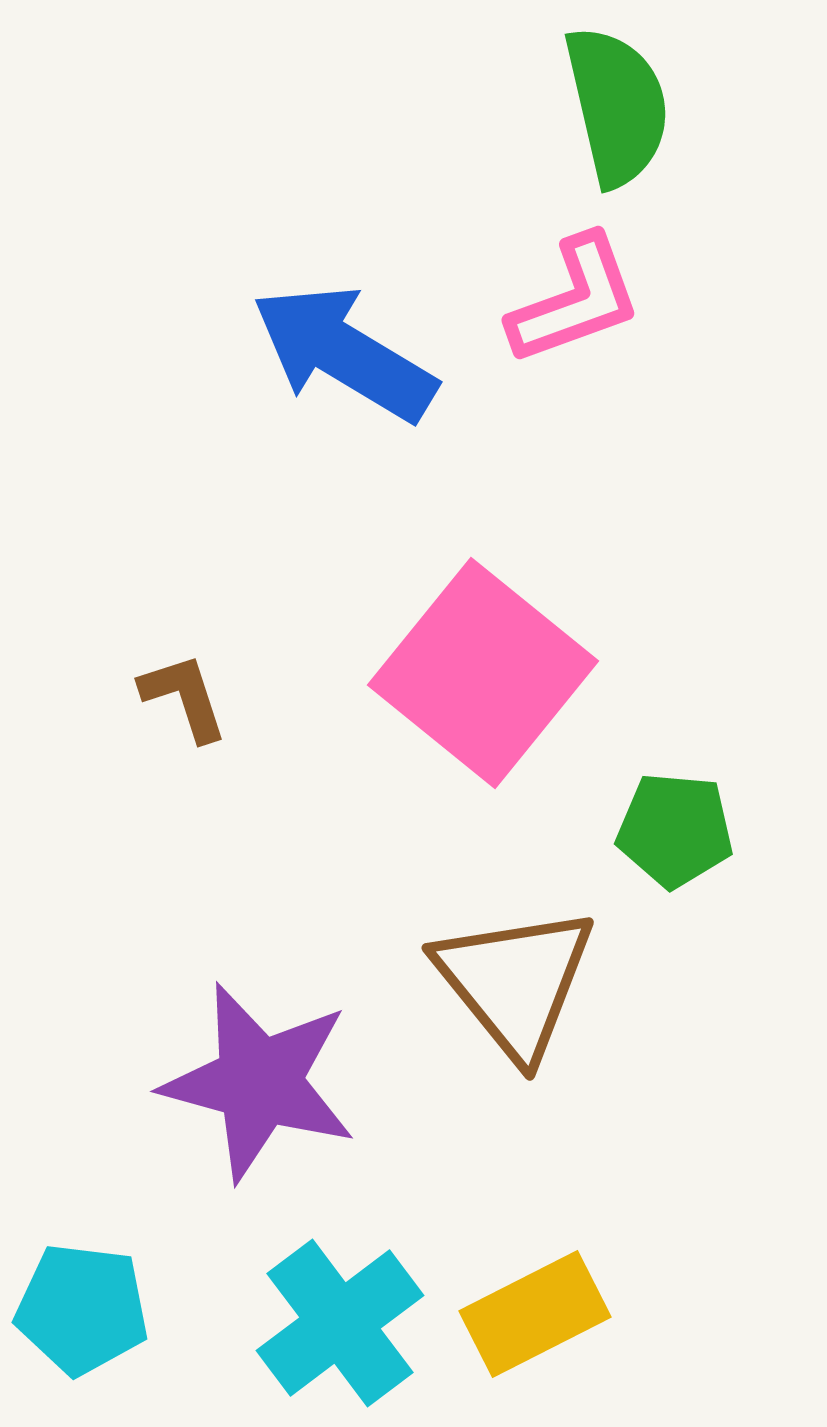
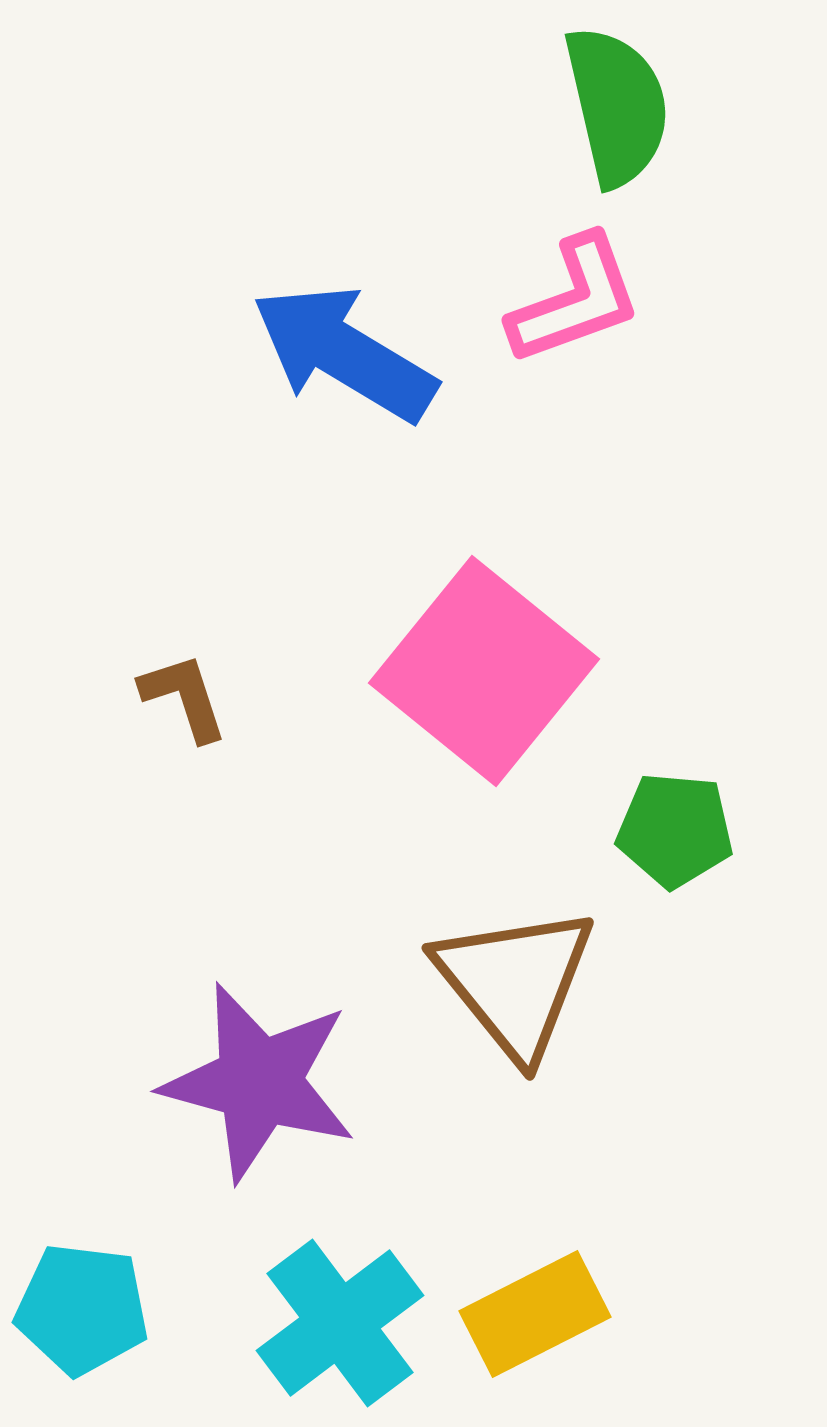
pink square: moved 1 px right, 2 px up
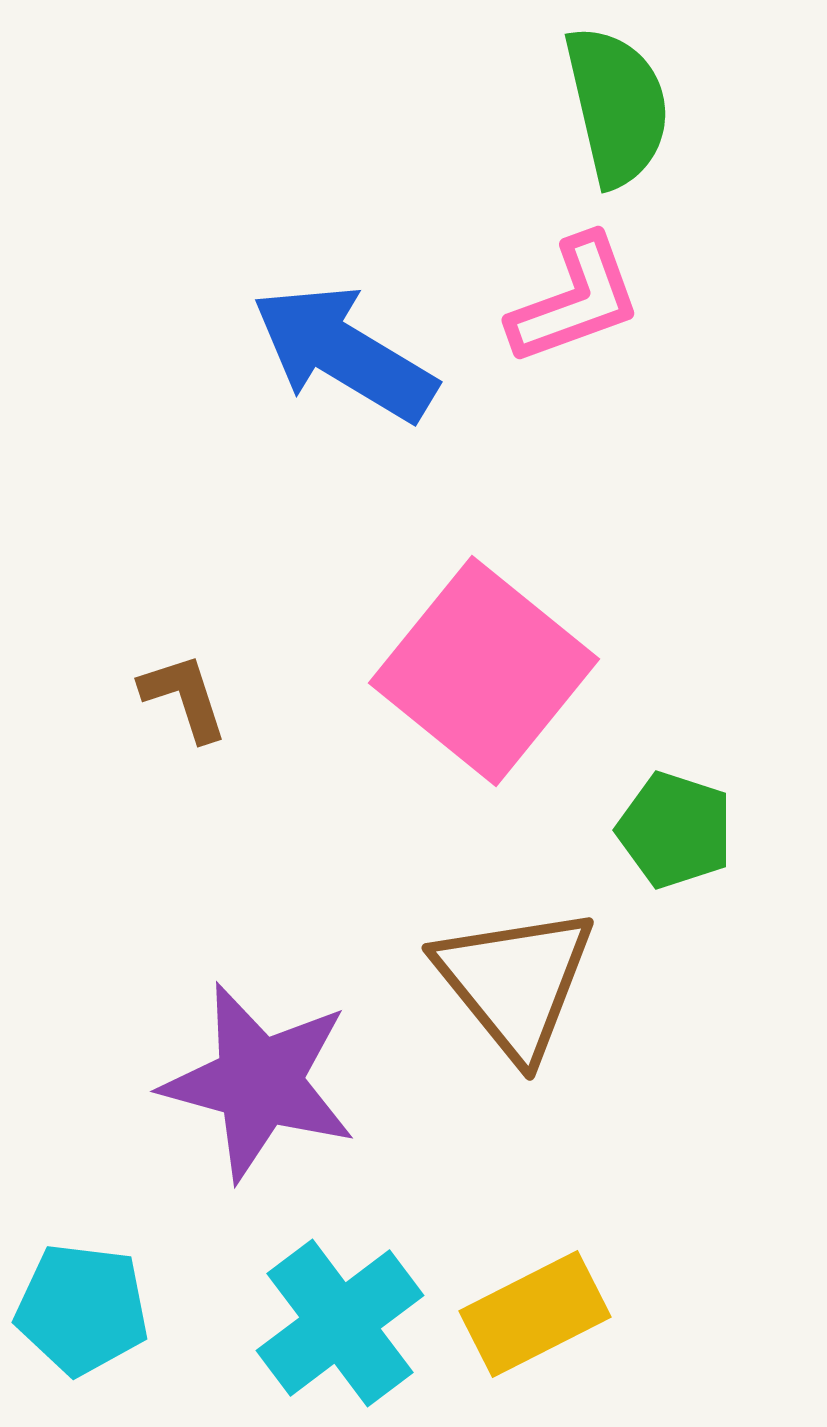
green pentagon: rotated 13 degrees clockwise
